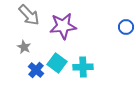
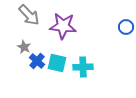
purple star: rotated 12 degrees clockwise
cyan square: rotated 24 degrees counterclockwise
blue cross: moved 1 px right, 9 px up
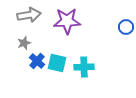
gray arrow: rotated 55 degrees counterclockwise
purple star: moved 4 px right, 5 px up; rotated 8 degrees counterclockwise
gray star: moved 4 px up; rotated 24 degrees clockwise
cyan cross: moved 1 px right
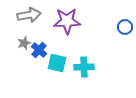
blue circle: moved 1 px left
blue cross: moved 2 px right, 11 px up
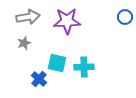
gray arrow: moved 1 px left, 2 px down
blue circle: moved 10 px up
blue cross: moved 29 px down
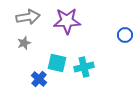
blue circle: moved 18 px down
cyan cross: rotated 12 degrees counterclockwise
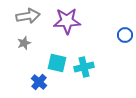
gray arrow: moved 1 px up
blue cross: moved 3 px down
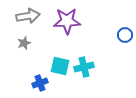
cyan square: moved 3 px right, 3 px down
blue cross: moved 1 px right, 1 px down; rotated 28 degrees clockwise
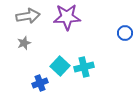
purple star: moved 4 px up
blue circle: moved 2 px up
cyan square: rotated 30 degrees clockwise
